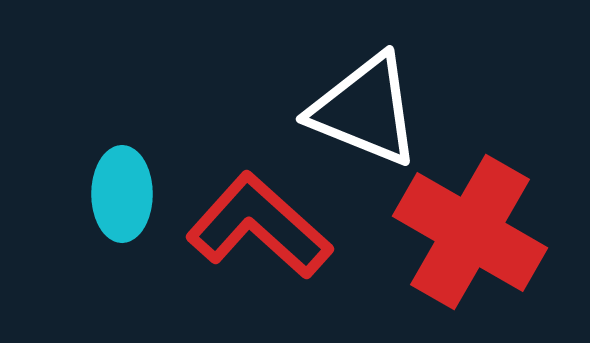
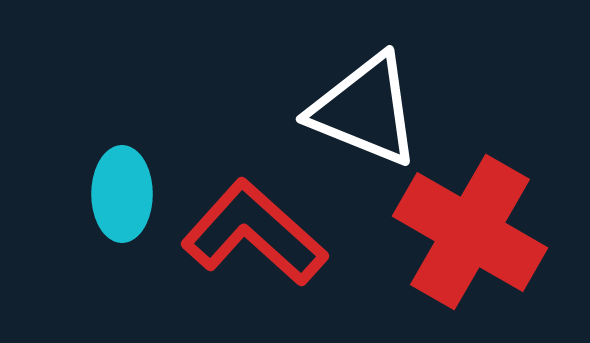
red L-shape: moved 5 px left, 7 px down
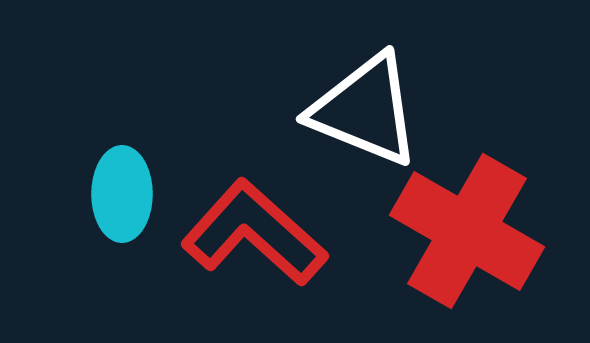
red cross: moved 3 px left, 1 px up
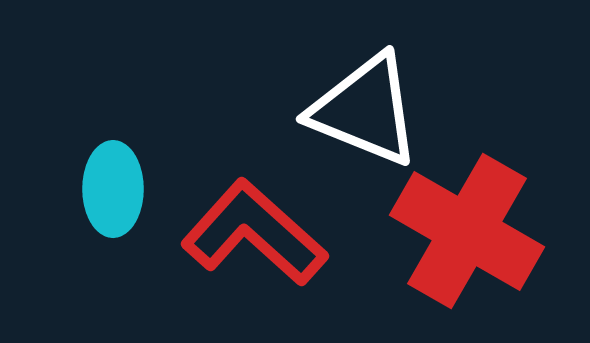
cyan ellipse: moved 9 px left, 5 px up
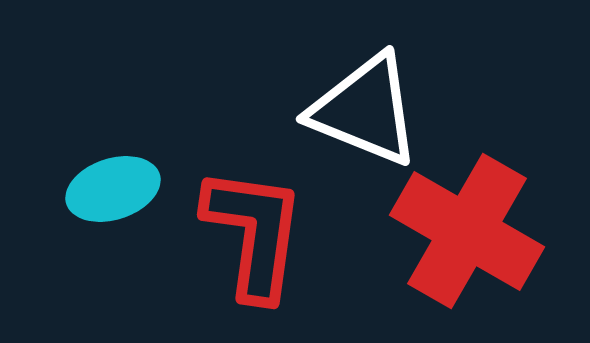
cyan ellipse: rotated 72 degrees clockwise
red L-shape: rotated 56 degrees clockwise
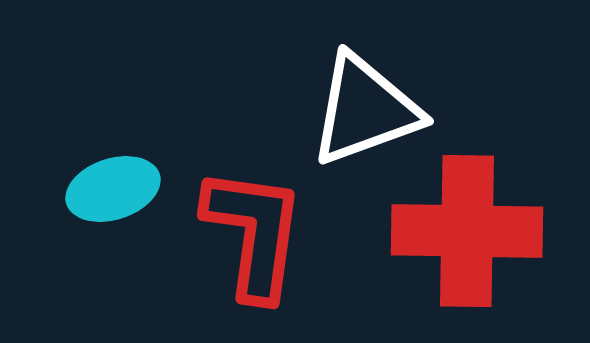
white triangle: rotated 42 degrees counterclockwise
red cross: rotated 29 degrees counterclockwise
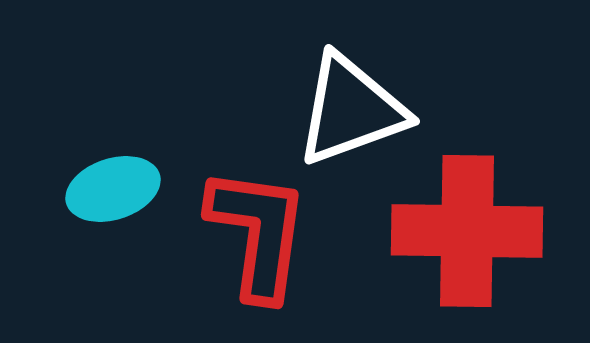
white triangle: moved 14 px left
red L-shape: moved 4 px right
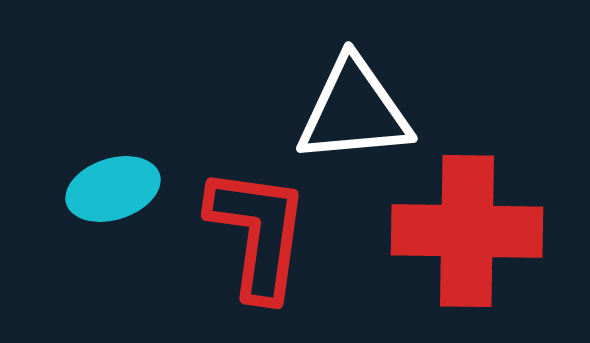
white triangle: moved 3 px right, 1 px down; rotated 15 degrees clockwise
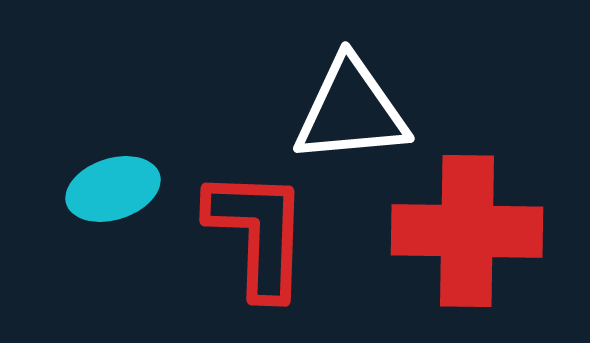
white triangle: moved 3 px left
red L-shape: rotated 6 degrees counterclockwise
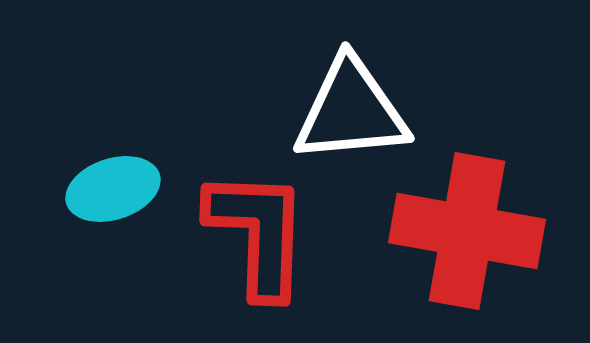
red cross: rotated 9 degrees clockwise
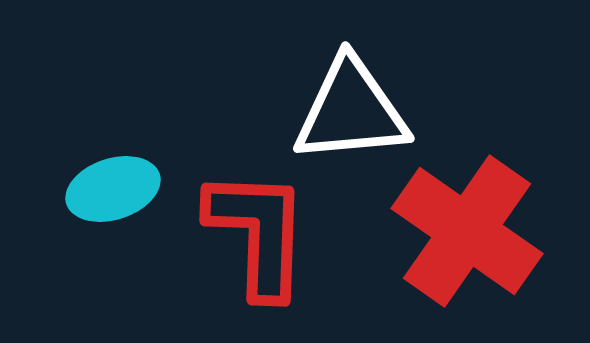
red cross: rotated 25 degrees clockwise
